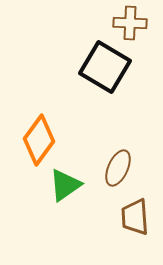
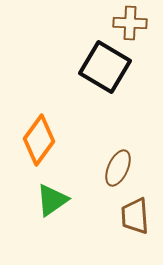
green triangle: moved 13 px left, 15 px down
brown trapezoid: moved 1 px up
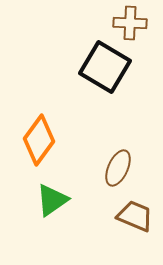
brown trapezoid: rotated 117 degrees clockwise
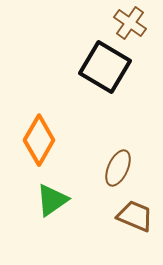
brown cross: rotated 32 degrees clockwise
orange diamond: rotated 6 degrees counterclockwise
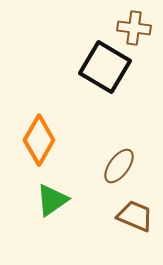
brown cross: moved 4 px right, 5 px down; rotated 28 degrees counterclockwise
brown ellipse: moved 1 px right, 2 px up; rotated 12 degrees clockwise
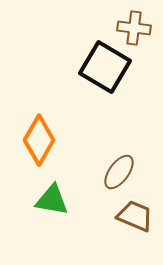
brown ellipse: moved 6 px down
green triangle: rotated 45 degrees clockwise
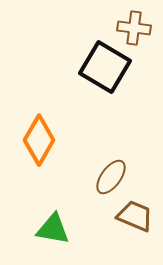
brown ellipse: moved 8 px left, 5 px down
green triangle: moved 1 px right, 29 px down
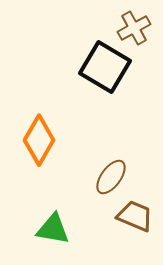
brown cross: rotated 36 degrees counterclockwise
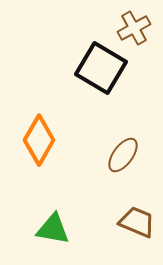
black square: moved 4 px left, 1 px down
brown ellipse: moved 12 px right, 22 px up
brown trapezoid: moved 2 px right, 6 px down
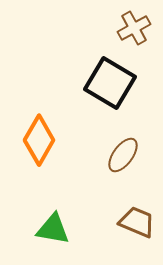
black square: moved 9 px right, 15 px down
